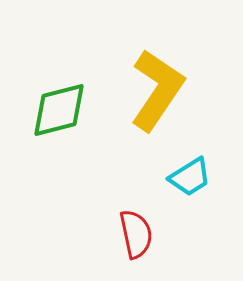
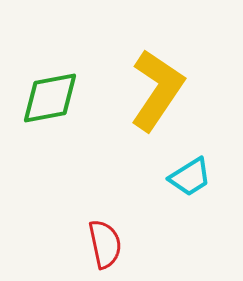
green diamond: moved 9 px left, 12 px up; rotated 4 degrees clockwise
red semicircle: moved 31 px left, 10 px down
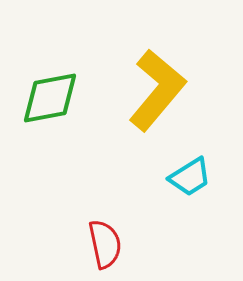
yellow L-shape: rotated 6 degrees clockwise
